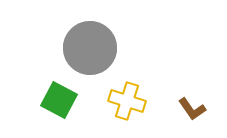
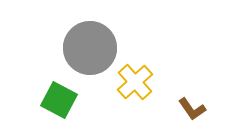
yellow cross: moved 8 px right, 19 px up; rotated 30 degrees clockwise
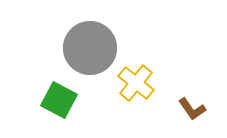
yellow cross: moved 1 px right, 1 px down; rotated 9 degrees counterclockwise
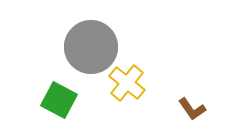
gray circle: moved 1 px right, 1 px up
yellow cross: moved 9 px left
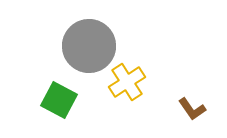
gray circle: moved 2 px left, 1 px up
yellow cross: moved 1 px up; rotated 18 degrees clockwise
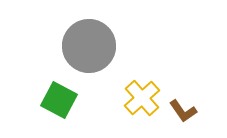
yellow cross: moved 15 px right, 16 px down; rotated 9 degrees counterclockwise
brown L-shape: moved 9 px left, 2 px down
